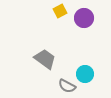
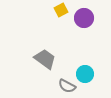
yellow square: moved 1 px right, 1 px up
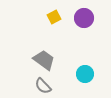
yellow square: moved 7 px left, 7 px down
gray trapezoid: moved 1 px left, 1 px down
gray semicircle: moved 24 px left; rotated 18 degrees clockwise
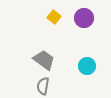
yellow square: rotated 24 degrees counterclockwise
cyan circle: moved 2 px right, 8 px up
gray semicircle: rotated 54 degrees clockwise
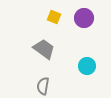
yellow square: rotated 16 degrees counterclockwise
gray trapezoid: moved 11 px up
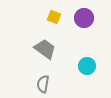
gray trapezoid: moved 1 px right
gray semicircle: moved 2 px up
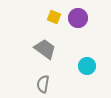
purple circle: moved 6 px left
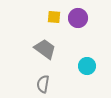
yellow square: rotated 16 degrees counterclockwise
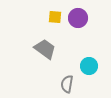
yellow square: moved 1 px right
cyan circle: moved 2 px right
gray semicircle: moved 24 px right
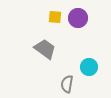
cyan circle: moved 1 px down
